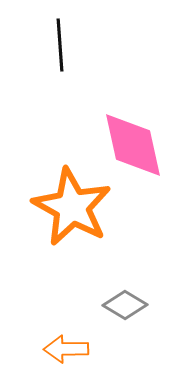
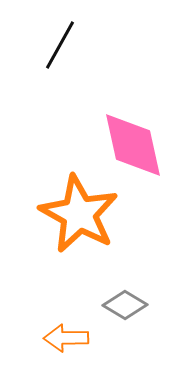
black line: rotated 33 degrees clockwise
orange star: moved 7 px right, 7 px down
orange arrow: moved 11 px up
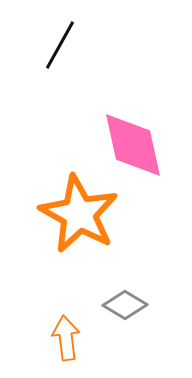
orange arrow: rotated 84 degrees clockwise
